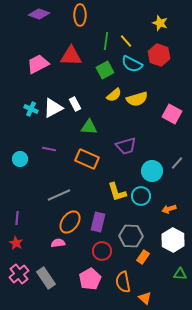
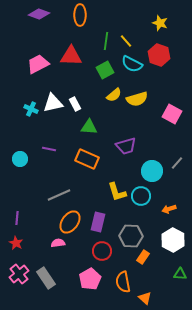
white triangle at (53, 108): moved 5 px up; rotated 15 degrees clockwise
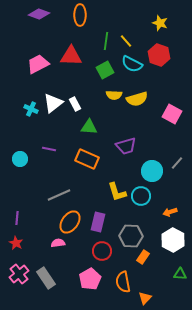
yellow semicircle at (114, 95): rotated 42 degrees clockwise
white triangle at (53, 103): rotated 25 degrees counterclockwise
orange arrow at (169, 209): moved 1 px right, 3 px down
orange triangle at (145, 298): rotated 32 degrees clockwise
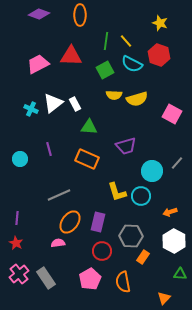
purple line at (49, 149): rotated 64 degrees clockwise
white hexagon at (173, 240): moved 1 px right, 1 px down
orange triangle at (145, 298): moved 19 px right
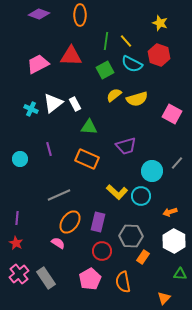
yellow semicircle at (114, 95): rotated 140 degrees clockwise
yellow L-shape at (117, 192): rotated 30 degrees counterclockwise
pink semicircle at (58, 243): rotated 40 degrees clockwise
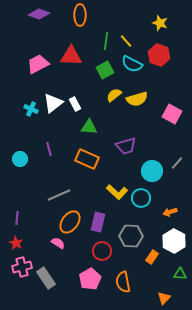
cyan circle at (141, 196): moved 2 px down
orange rectangle at (143, 257): moved 9 px right
pink cross at (19, 274): moved 3 px right, 7 px up; rotated 24 degrees clockwise
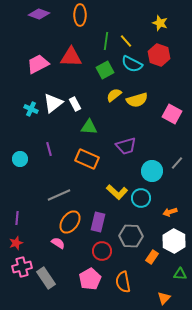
red triangle at (71, 56): moved 1 px down
yellow semicircle at (137, 99): moved 1 px down
red star at (16, 243): rotated 24 degrees clockwise
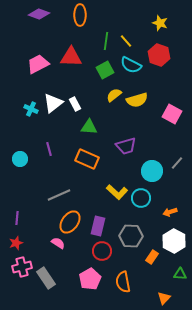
cyan semicircle at (132, 64): moved 1 px left, 1 px down
purple rectangle at (98, 222): moved 4 px down
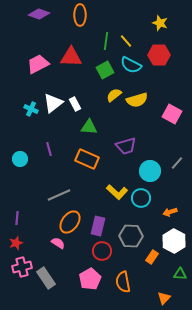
red hexagon at (159, 55): rotated 20 degrees counterclockwise
cyan circle at (152, 171): moved 2 px left
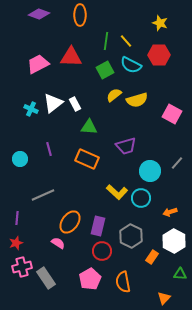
gray line at (59, 195): moved 16 px left
gray hexagon at (131, 236): rotated 25 degrees clockwise
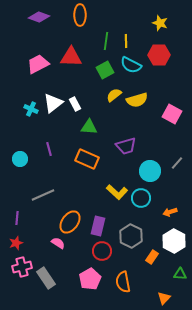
purple diamond at (39, 14): moved 3 px down
yellow line at (126, 41): rotated 40 degrees clockwise
